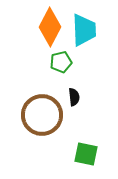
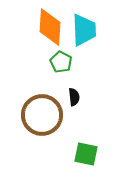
orange diamond: rotated 24 degrees counterclockwise
green pentagon: rotated 30 degrees counterclockwise
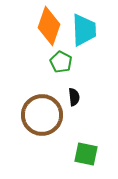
orange diamond: moved 1 px left, 1 px up; rotated 15 degrees clockwise
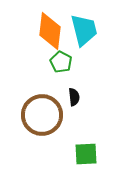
orange diamond: moved 1 px right, 5 px down; rotated 12 degrees counterclockwise
cyan trapezoid: rotated 12 degrees counterclockwise
green square: rotated 15 degrees counterclockwise
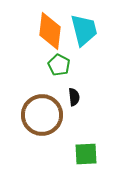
green pentagon: moved 2 px left, 3 px down
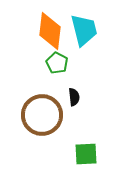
green pentagon: moved 2 px left, 2 px up
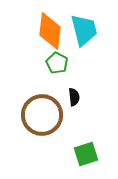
green square: rotated 15 degrees counterclockwise
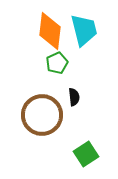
green pentagon: rotated 20 degrees clockwise
green square: rotated 15 degrees counterclockwise
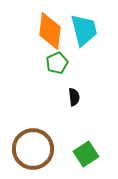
brown circle: moved 9 px left, 34 px down
